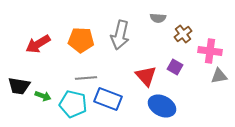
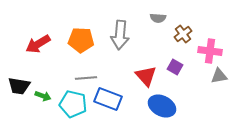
gray arrow: rotated 8 degrees counterclockwise
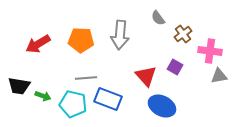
gray semicircle: rotated 49 degrees clockwise
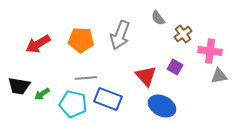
gray arrow: rotated 16 degrees clockwise
green arrow: moved 1 px left, 2 px up; rotated 126 degrees clockwise
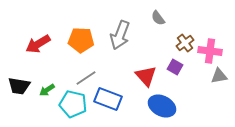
brown cross: moved 2 px right, 9 px down
gray line: rotated 30 degrees counterclockwise
green arrow: moved 5 px right, 4 px up
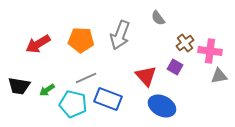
gray line: rotated 10 degrees clockwise
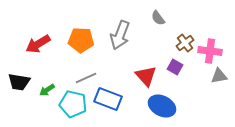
black trapezoid: moved 4 px up
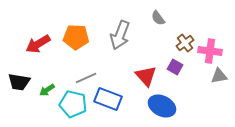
orange pentagon: moved 5 px left, 3 px up
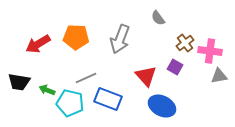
gray arrow: moved 4 px down
green arrow: rotated 56 degrees clockwise
cyan pentagon: moved 3 px left, 1 px up
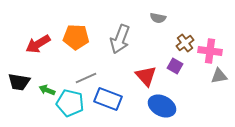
gray semicircle: rotated 42 degrees counterclockwise
purple square: moved 1 px up
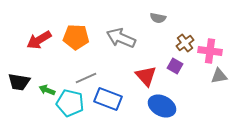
gray arrow: moved 1 px right, 1 px up; rotated 92 degrees clockwise
red arrow: moved 1 px right, 4 px up
